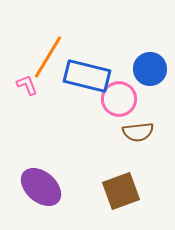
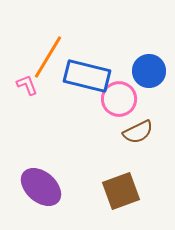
blue circle: moved 1 px left, 2 px down
brown semicircle: rotated 20 degrees counterclockwise
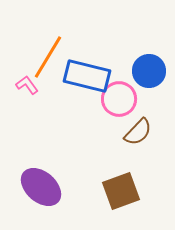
pink L-shape: rotated 15 degrees counterclockwise
brown semicircle: rotated 20 degrees counterclockwise
